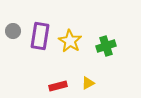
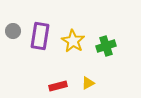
yellow star: moved 3 px right
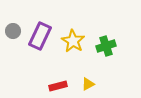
purple rectangle: rotated 16 degrees clockwise
yellow triangle: moved 1 px down
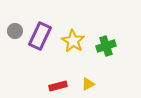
gray circle: moved 2 px right
